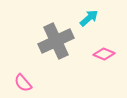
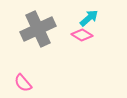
gray cross: moved 18 px left, 12 px up
pink diamond: moved 22 px left, 19 px up; rotated 10 degrees clockwise
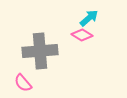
gray cross: moved 2 px right, 22 px down; rotated 20 degrees clockwise
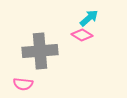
pink semicircle: moved 1 px down; rotated 42 degrees counterclockwise
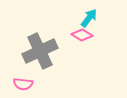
cyan arrow: rotated 12 degrees counterclockwise
gray cross: rotated 20 degrees counterclockwise
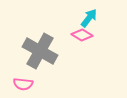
gray cross: rotated 36 degrees counterclockwise
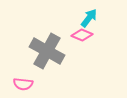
pink diamond: rotated 10 degrees counterclockwise
gray cross: moved 7 px right
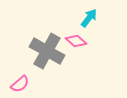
pink diamond: moved 6 px left, 6 px down; rotated 20 degrees clockwise
pink semicircle: moved 3 px left; rotated 48 degrees counterclockwise
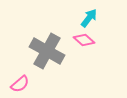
pink diamond: moved 8 px right, 1 px up
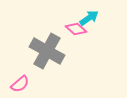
cyan arrow: rotated 18 degrees clockwise
pink diamond: moved 8 px left, 11 px up
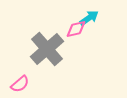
pink diamond: rotated 55 degrees counterclockwise
gray cross: moved 2 px up; rotated 20 degrees clockwise
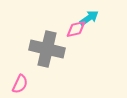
gray cross: rotated 36 degrees counterclockwise
pink semicircle: rotated 24 degrees counterclockwise
